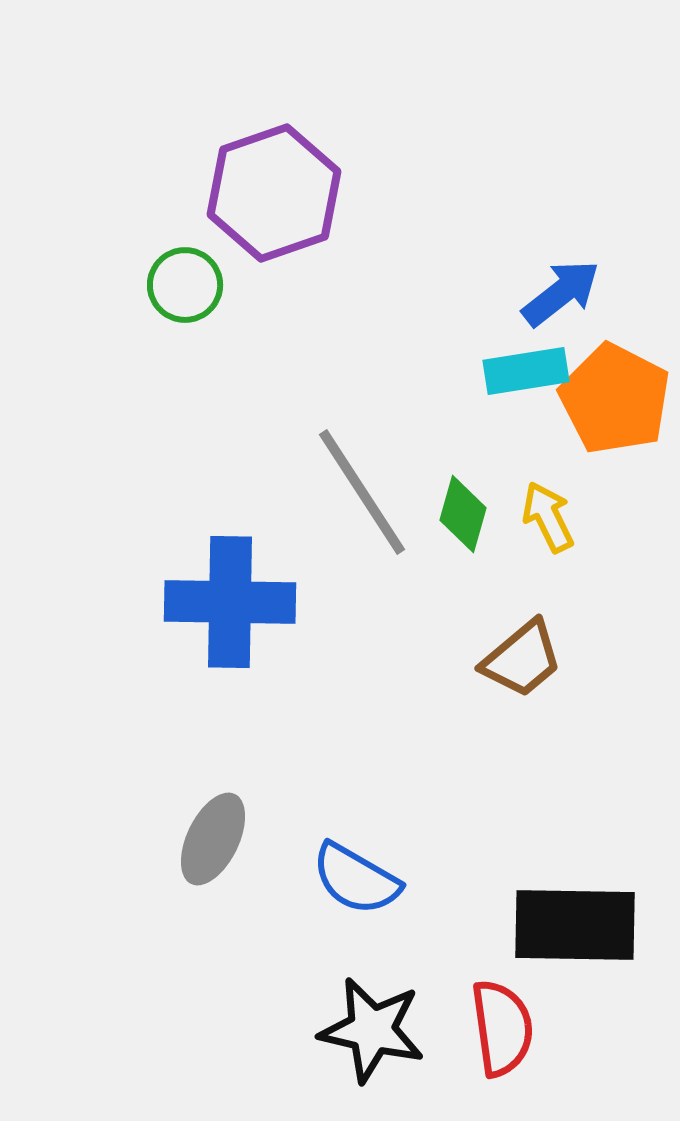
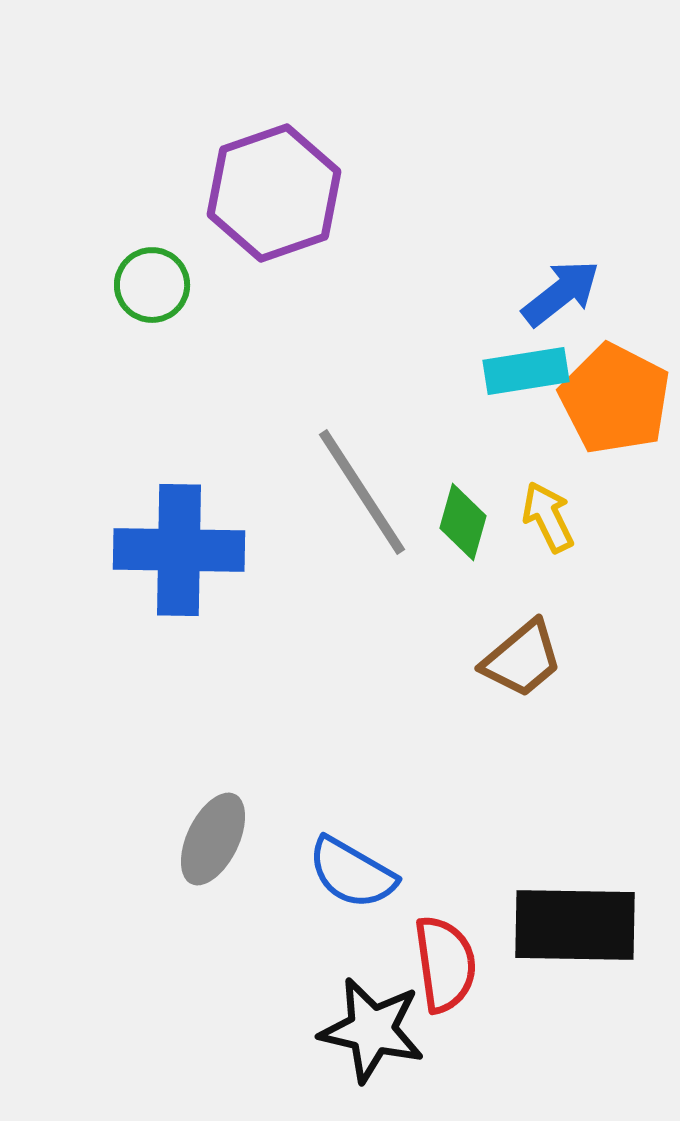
green circle: moved 33 px left
green diamond: moved 8 px down
blue cross: moved 51 px left, 52 px up
blue semicircle: moved 4 px left, 6 px up
red semicircle: moved 57 px left, 64 px up
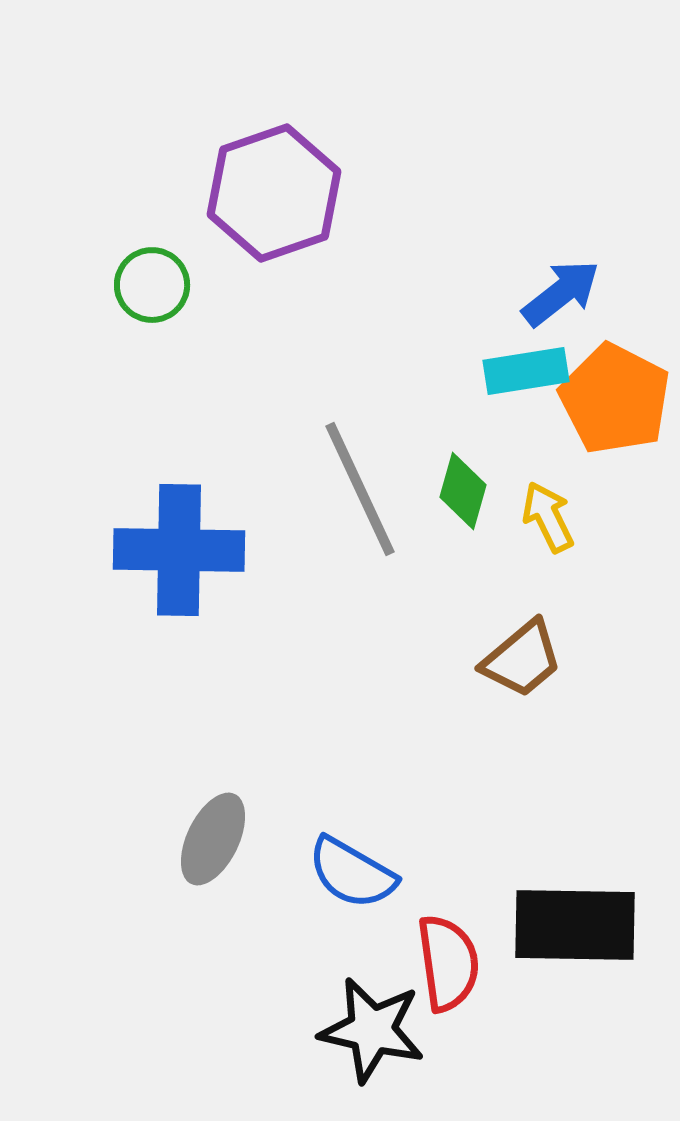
gray line: moved 2 px left, 3 px up; rotated 8 degrees clockwise
green diamond: moved 31 px up
red semicircle: moved 3 px right, 1 px up
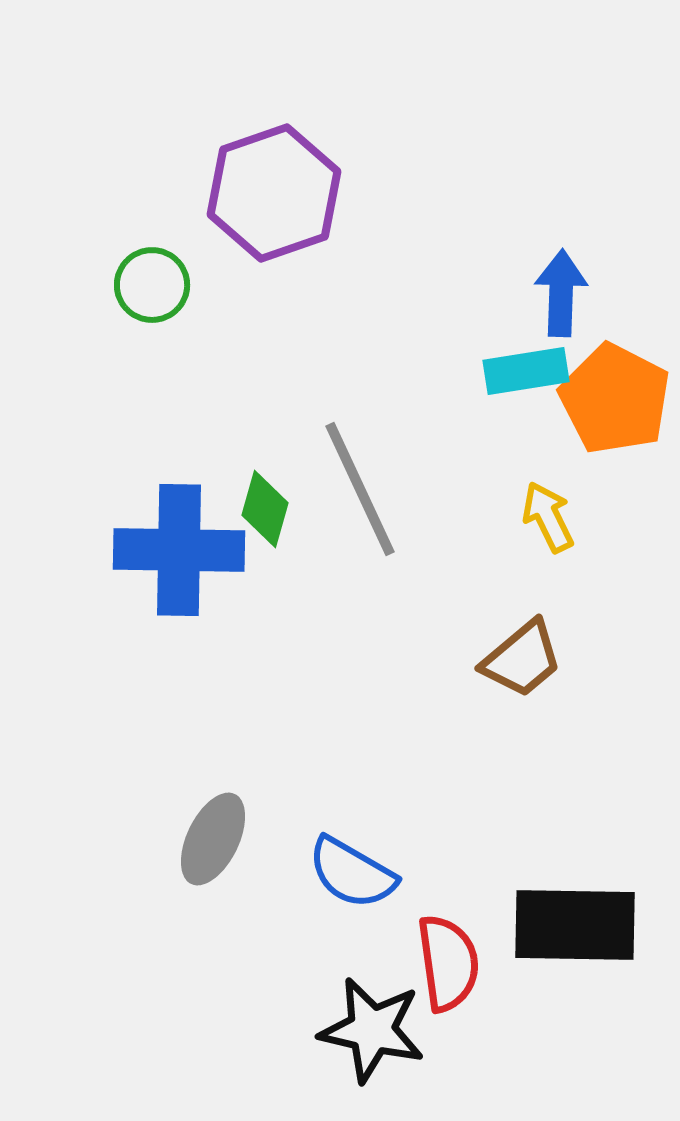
blue arrow: rotated 50 degrees counterclockwise
green diamond: moved 198 px left, 18 px down
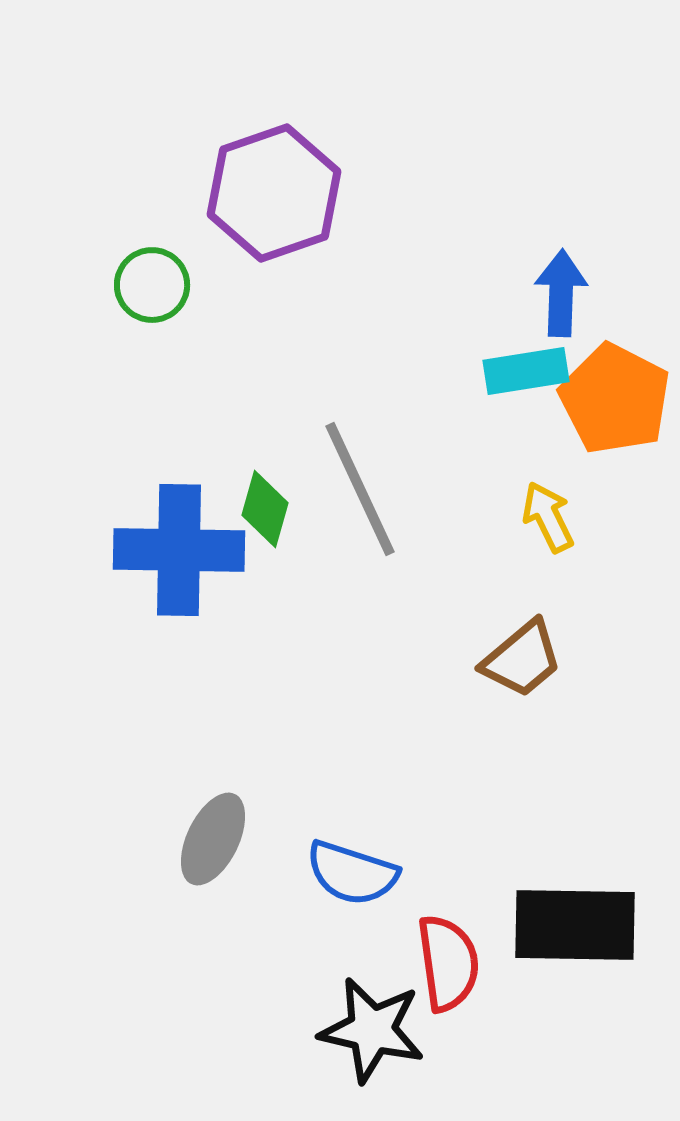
blue semicircle: rotated 12 degrees counterclockwise
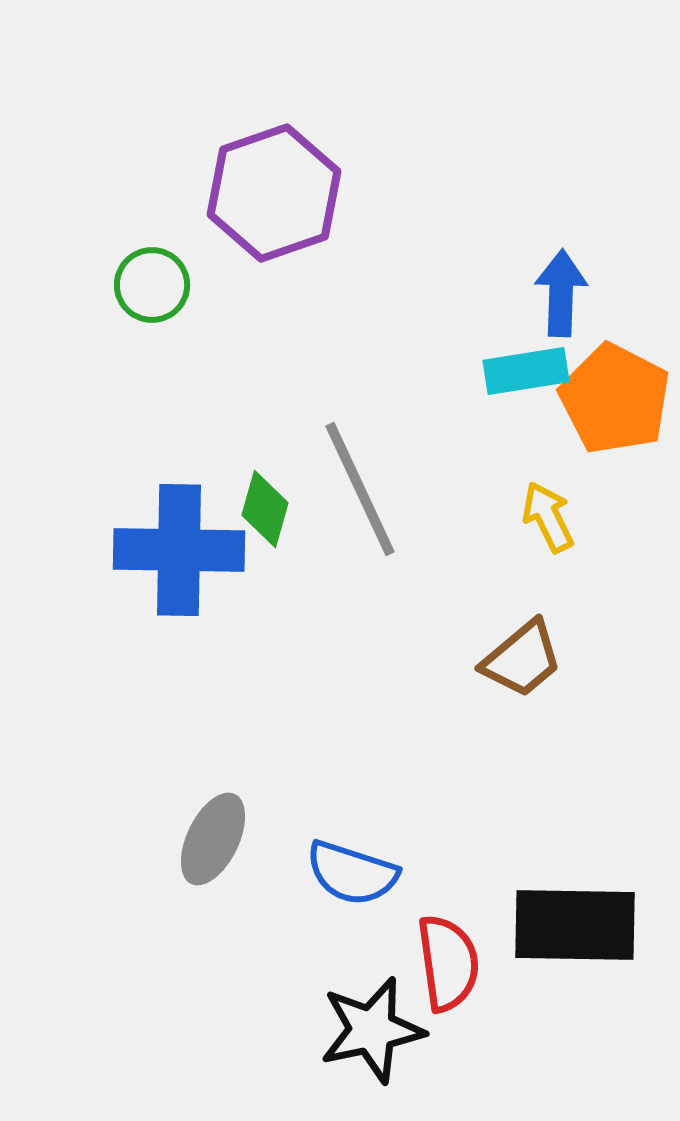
black star: rotated 25 degrees counterclockwise
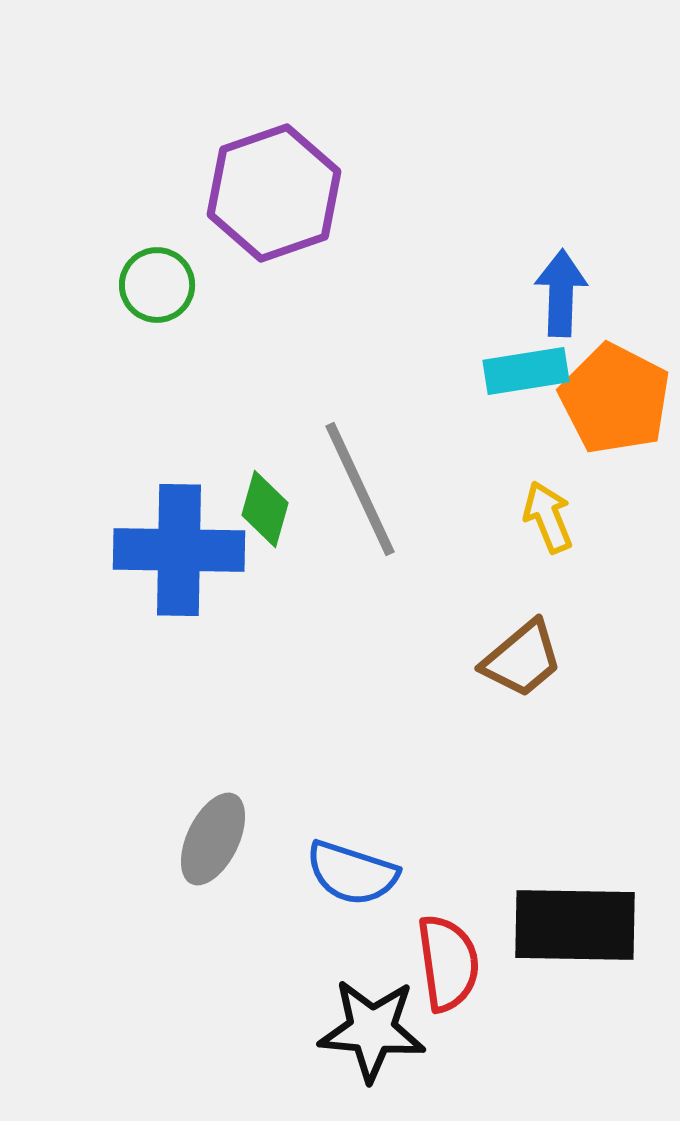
green circle: moved 5 px right
yellow arrow: rotated 4 degrees clockwise
black star: rotated 17 degrees clockwise
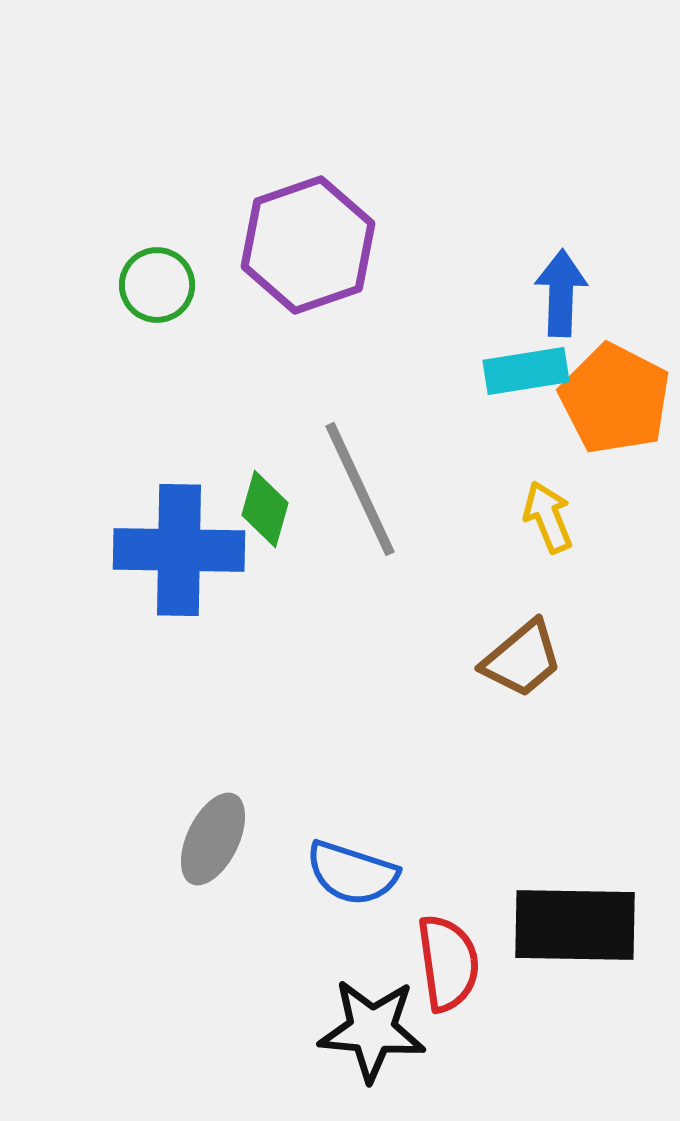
purple hexagon: moved 34 px right, 52 px down
